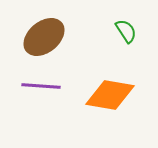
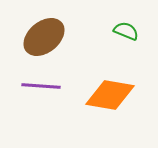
green semicircle: rotated 35 degrees counterclockwise
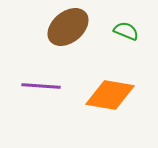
brown ellipse: moved 24 px right, 10 px up
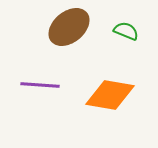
brown ellipse: moved 1 px right
purple line: moved 1 px left, 1 px up
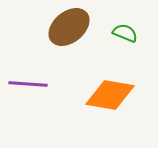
green semicircle: moved 1 px left, 2 px down
purple line: moved 12 px left, 1 px up
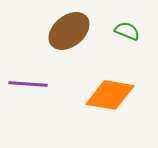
brown ellipse: moved 4 px down
green semicircle: moved 2 px right, 2 px up
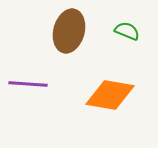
brown ellipse: rotated 36 degrees counterclockwise
